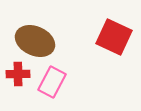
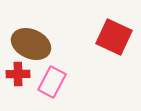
brown ellipse: moved 4 px left, 3 px down
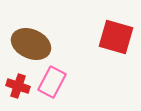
red square: moved 2 px right; rotated 9 degrees counterclockwise
red cross: moved 12 px down; rotated 20 degrees clockwise
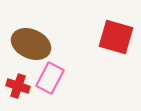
pink rectangle: moved 2 px left, 4 px up
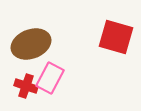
brown ellipse: rotated 45 degrees counterclockwise
red cross: moved 8 px right
